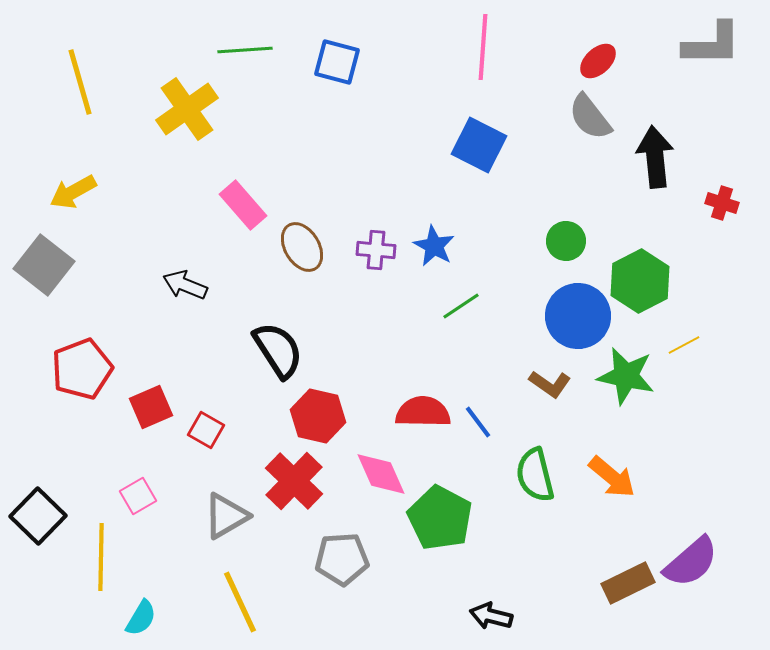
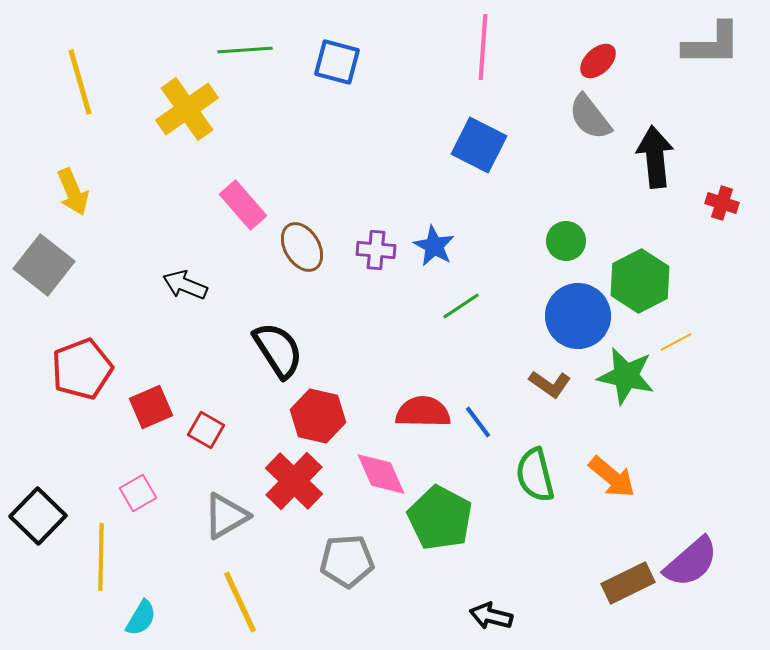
yellow arrow at (73, 192): rotated 84 degrees counterclockwise
yellow line at (684, 345): moved 8 px left, 3 px up
pink square at (138, 496): moved 3 px up
gray pentagon at (342, 559): moved 5 px right, 2 px down
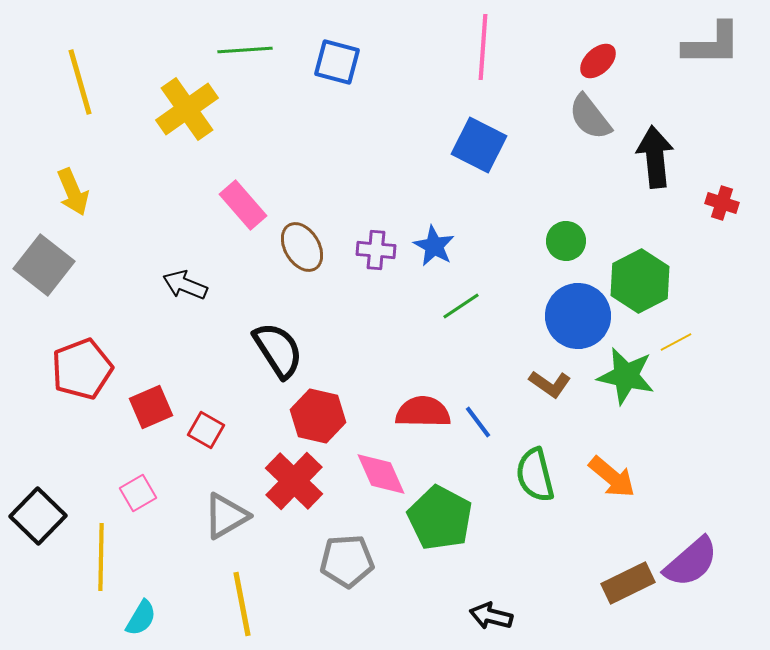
yellow line at (240, 602): moved 2 px right, 2 px down; rotated 14 degrees clockwise
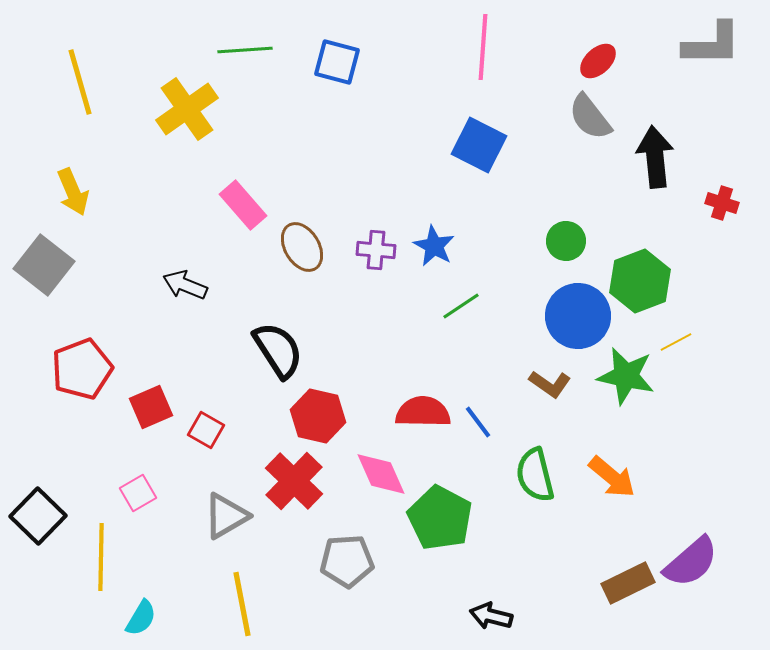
green hexagon at (640, 281): rotated 6 degrees clockwise
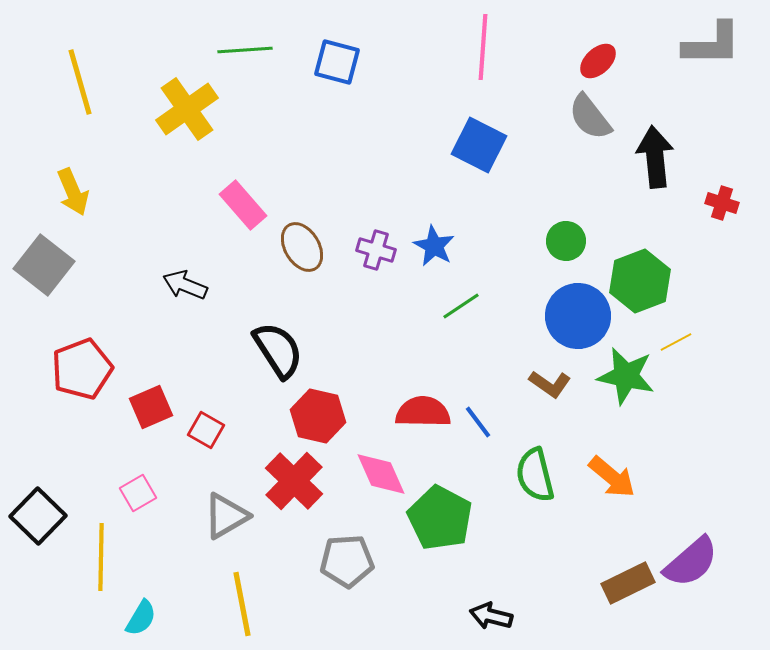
purple cross at (376, 250): rotated 12 degrees clockwise
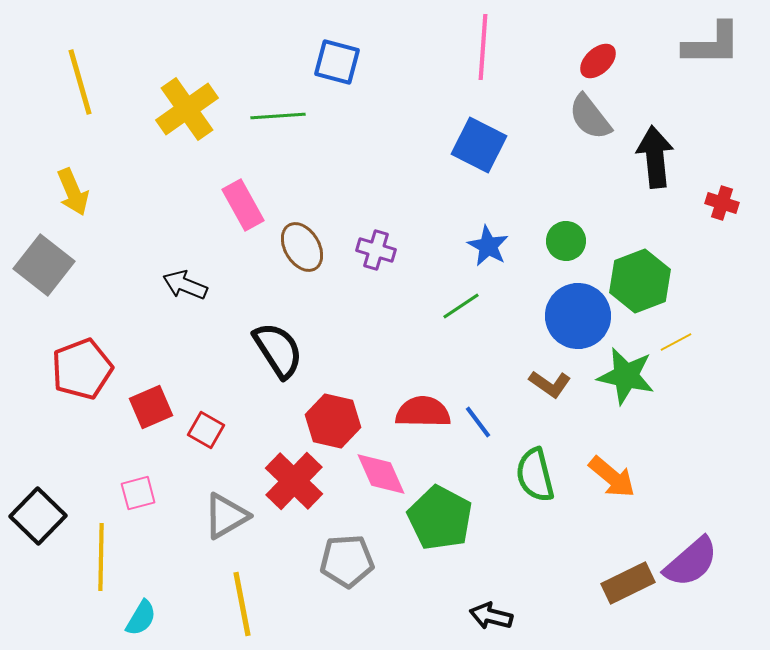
green line at (245, 50): moved 33 px right, 66 px down
pink rectangle at (243, 205): rotated 12 degrees clockwise
blue star at (434, 246): moved 54 px right
red hexagon at (318, 416): moved 15 px right, 5 px down
pink square at (138, 493): rotated 15 degrees clockwise
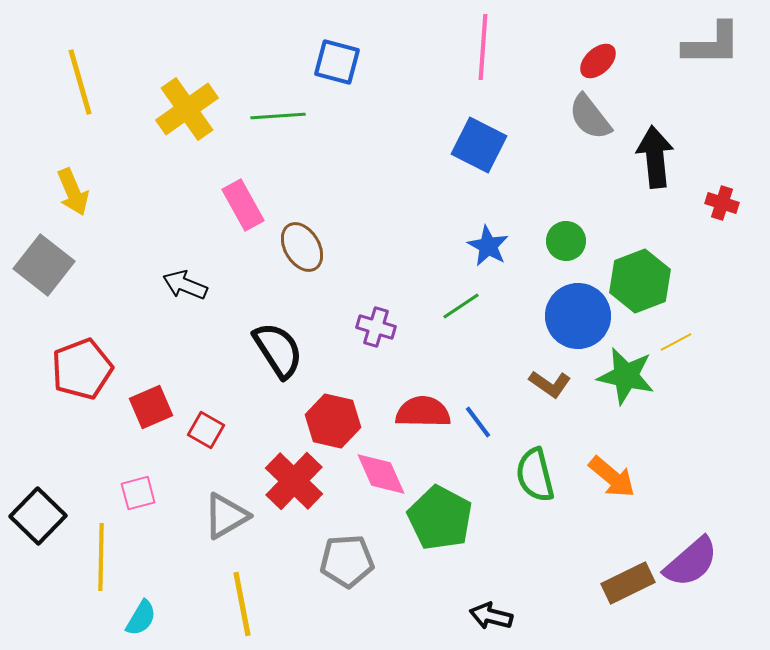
purple cross at (376, 250): moved 77 px down
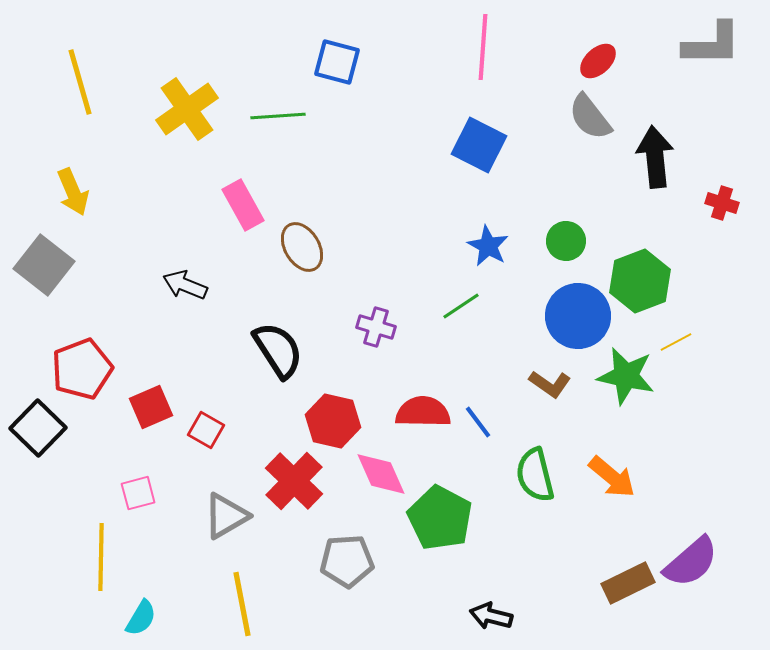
black square at (38, 516): moved 88 px up
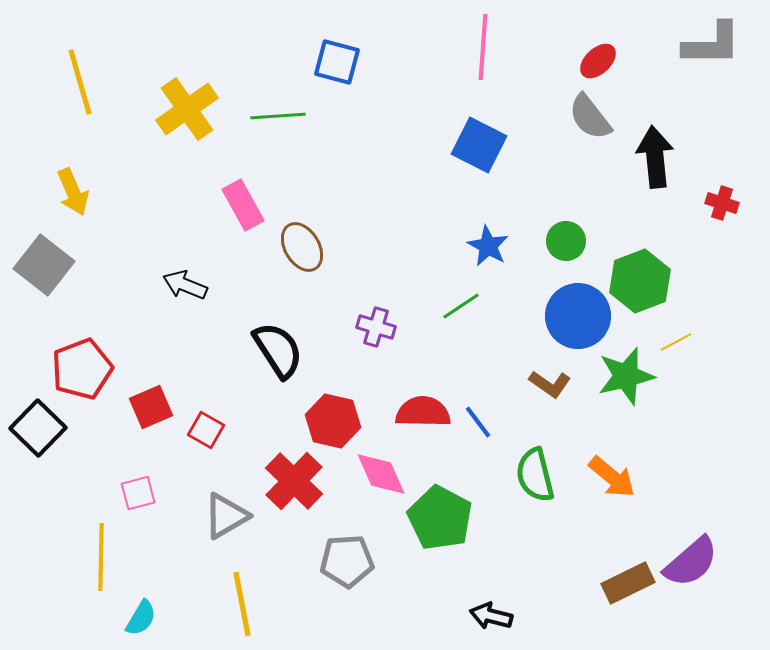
green star at (626, 376): rotated 26 degrees counterclockwise
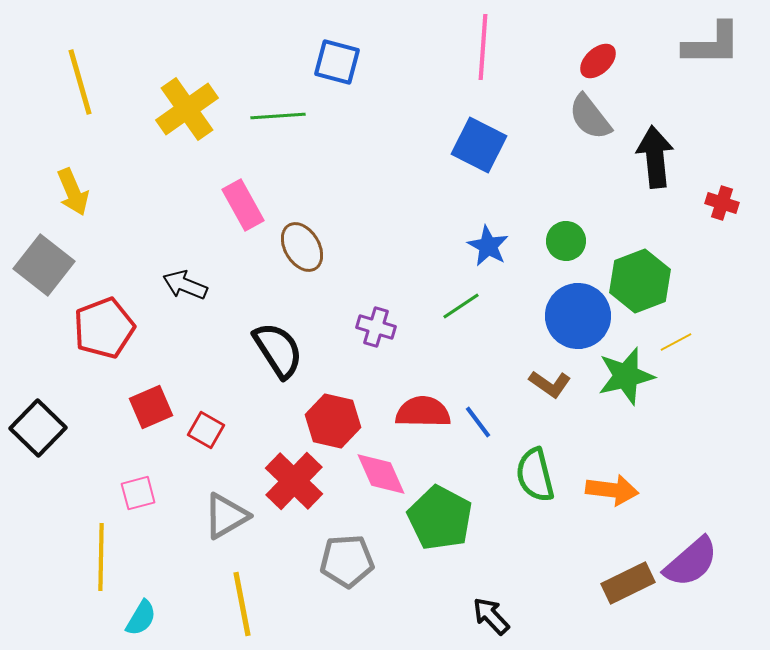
red pentagon at (82, 369): moved 22 px right, 41 px up
orange arrow at (612, 477): moved 13 px down; rotated 33 degrees counterclockwise
black arrow at (491, 616): rotated 33 degrees clockwise
